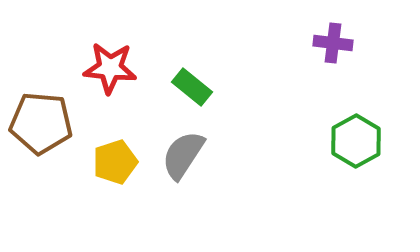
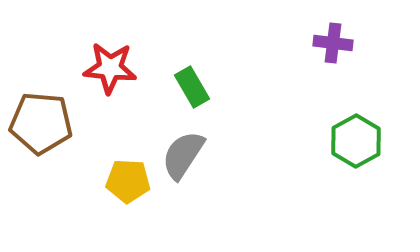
green rectangle: rotated 21 degrees clockwise
yellow pentagon: moved 13 px right, 19 px down; rotated 21 degrees clockwise
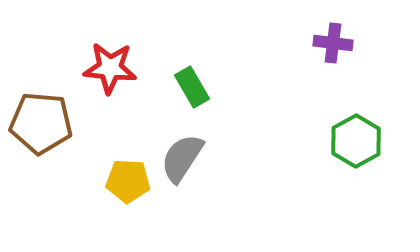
gray semicircle: moved 1 px left, 3 px down
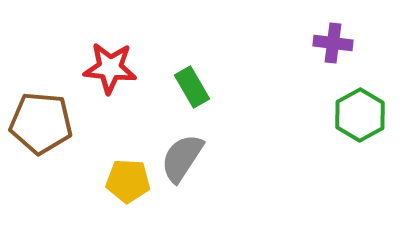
green hexagon: moved 4 px right, 26 px up
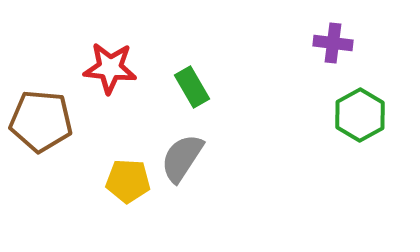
brown pentagon: moved 2 px up
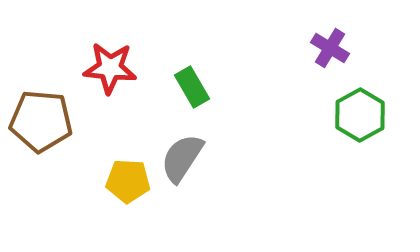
purple cross: moved 3 px left, 5 px down; rotated 24 degrees clockwise
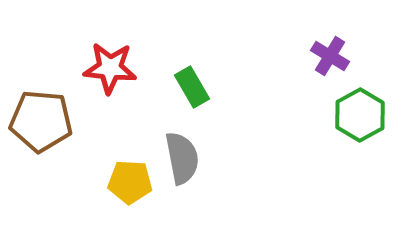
purple cross: moved 8 px down
gray semicircle: rotated 136 degrees clockwise
yellow pentagon: moved 2 px right, 1 px down
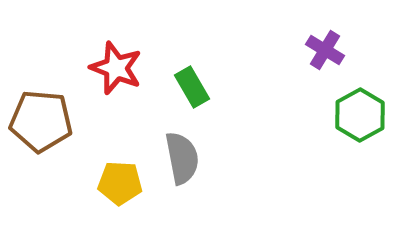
purple cross: moved 5 px left, 6 px up
red star: moved 6 px right; rotated 16 degrees clockwise
yellow pentagon: moved 10 px left, 1 px down
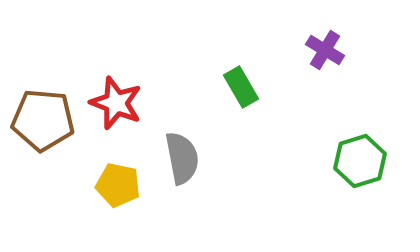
red star: moved 35 px down
green rectangle: moved 49 px right
green hexagon: moved 46 px down; rotated 12 degrees clockwise
brown pentagon: moved 2 px right, 1 px up
yellow pentagon: moved 2 px left, 2 px down; rotated 9 degrees clockwise
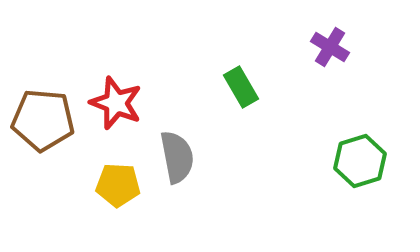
purple cross: moved 5 px right, 3 px up
gray semicircle: moved 5 px left, 1 px up
yellow pentagon: rotated 9 degrees counterclockwise
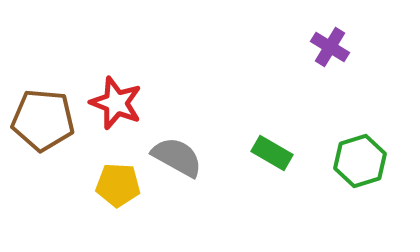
green rectangle: moved 31 px right, 66 px down; rotated 30 degrees counterclockwise
gray semicircle: rotated 50 degrees counterclockwise
